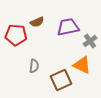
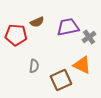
gray cross: moved 1 px left, 4 px up
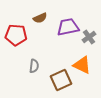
brown semicircle: moved 3 px right, 4 px up
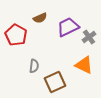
purple trapezoid: rotated 15 degrees counterclockwise
red pentagon: rotated 25 degrees clockwise
orange triangle: moved 2 px right
brown square: moved 6 px left, 2 px down
